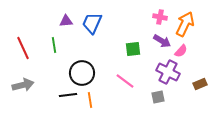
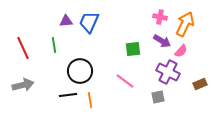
blue trapezoid: moved 3 px left, 1 px up
black circle: moved 2 px left, 2 px up
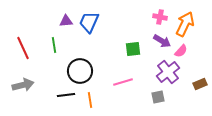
purple cross: rotated 25 degrees clockwise
pink line: moved 2 px left, 1 px down; rotated 54 degrees counterclockwise
black line: moved 2 px left
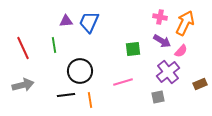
orange arrow: moved 1 px up
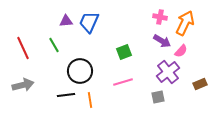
green line: rotated 21 degrees counterclockwise
green square: moved 9 px left, 3 px down; rotated 14 degrees counterclockwise
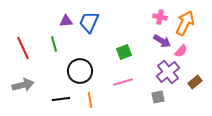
green line: moved 1 px up; rotated 14 degrees clockwise
brown rectangle: moved 5 px left, 2 px up; rotated 16 degrees counterclockwise
black line: moved 5 px left, 4 px down
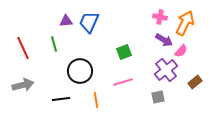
purple arrow: moved 2 px right, 1 px up
purple cross: moved 2 px left, 2 px up
orange line: moved 6 px right
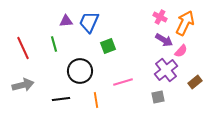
pink cross: rotated 16 degrees clockwise
green square: moved 16 px left, 6 px up
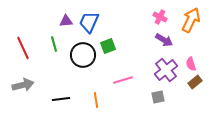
orange arrow: moved 6 px right, 3 px up
pink semicircle: moved 10 px right, 13 px down; rotated 120 degrees clockwise
black circle: moved 3 px right, 16 px up
pink line: moved 2 px up
